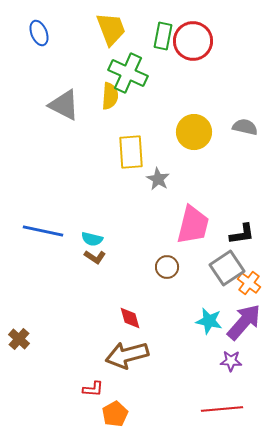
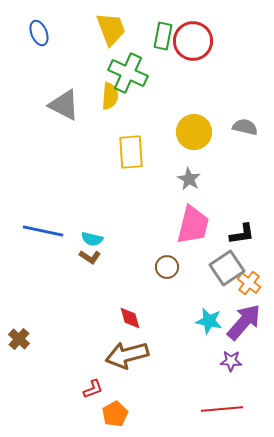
gray star: moved 31 px right
brown L-shape: moved 5 px left
red L-shape: rotated 25 degrees counterclockwise
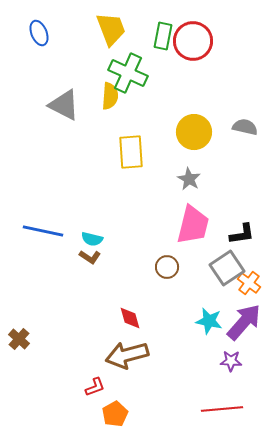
red L-shape: moved 2 px right, 2 px up
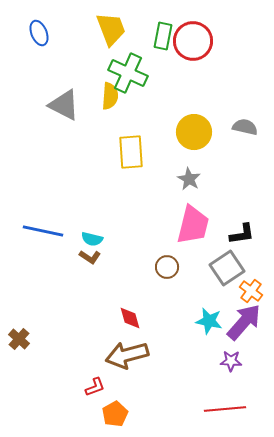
orange cross: moved 2 px right, 8 px down
red line: moved 3 px right
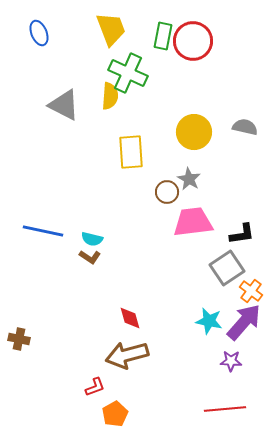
pink trapezoid: moved 3 px up; rotated 111 degrees counterclockwise
brown circle: moved 75 px up
brown cross: rotated 30 degrees counterclockwise
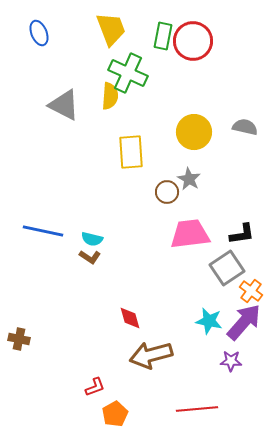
pink trapezoid: moved 3 px left, 12 px down
brown arrow: moved 24 px right
red line: moved 28 px left
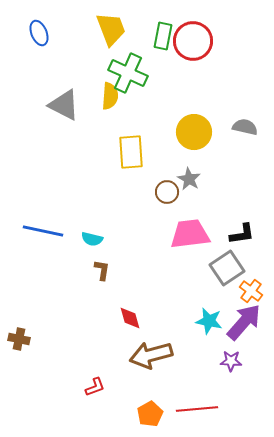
brown L-shape: moved 12 px right, 13 px down; rotated 115 degrees counterclockwise
orange pentagon: moved 35 px right
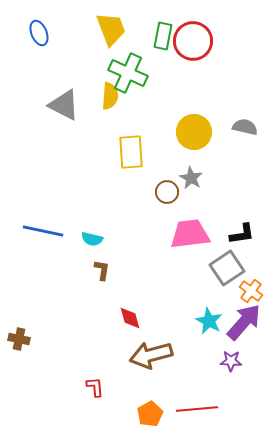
gray star: moved 2 px right, 1 px up
cyan star: rotated 16 degrees clockwise
red L-shape: rotated 75 degrees counterclockwise
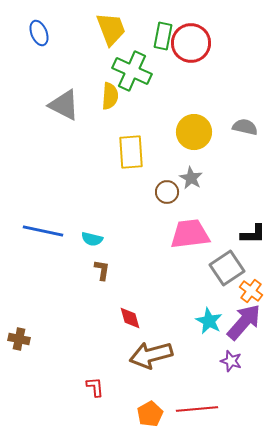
red circle: moved 2 px left, 2 px down
green cross: moved 4 px right, 2 px up
black L-shape: moved 11 px right; rotated 8 degrees clockwise
purple star: rotated 15 degrees clockwise
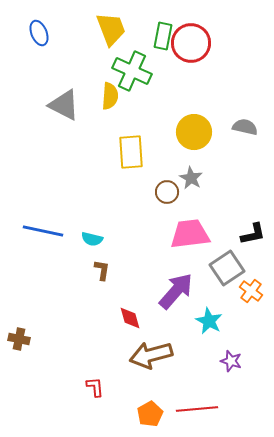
black L-shape: rotated 12 degrees counterclockwise
purple arrow: moved 68 px left, 31 px up
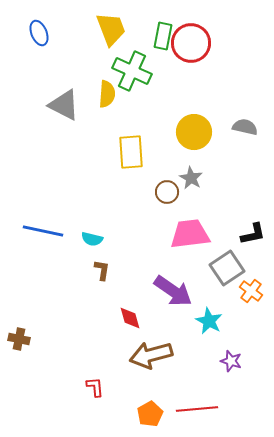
yellow semicircle: moved 3 px left, 2 px up
purple arrow: moved 3 px left; rotated 84 degrees clockwise
